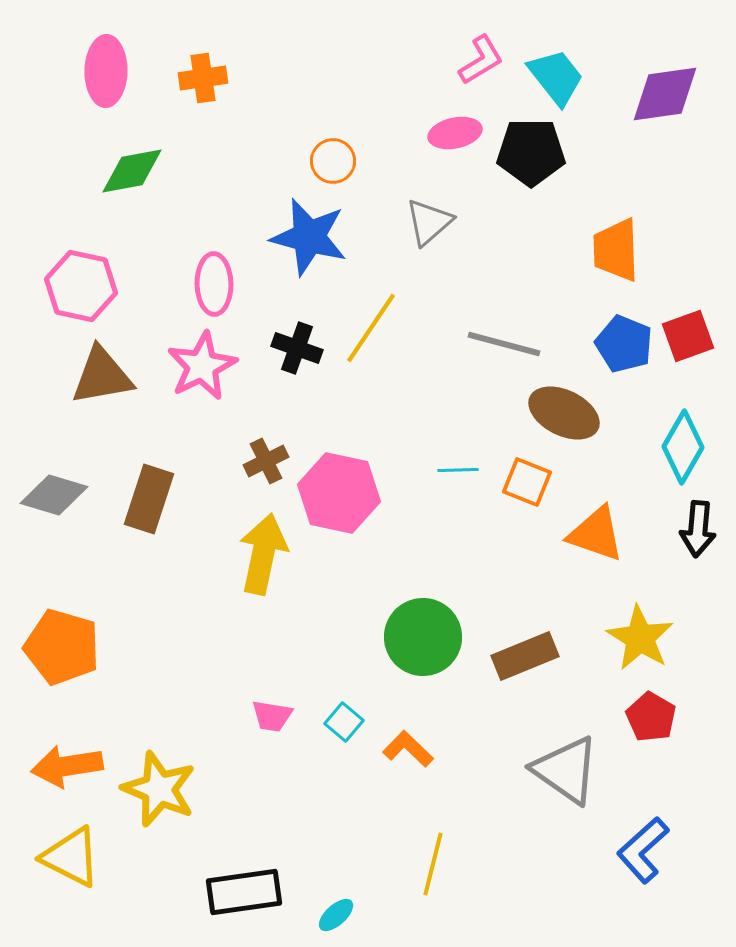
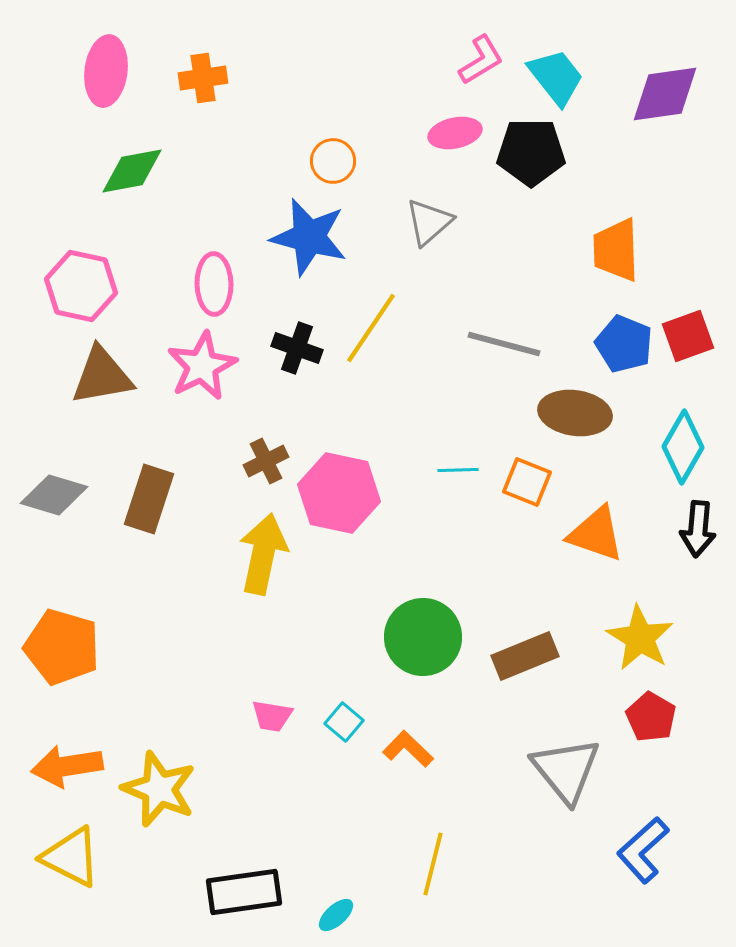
pink ellipse at (106, 71): rotated 6 degrees clockwise
brown ellipse at (564, 413): moved 11 px right; rotated 18 degrees counterclockwise
gray triangle at (566, 770): rotated 16 degrees clockwise
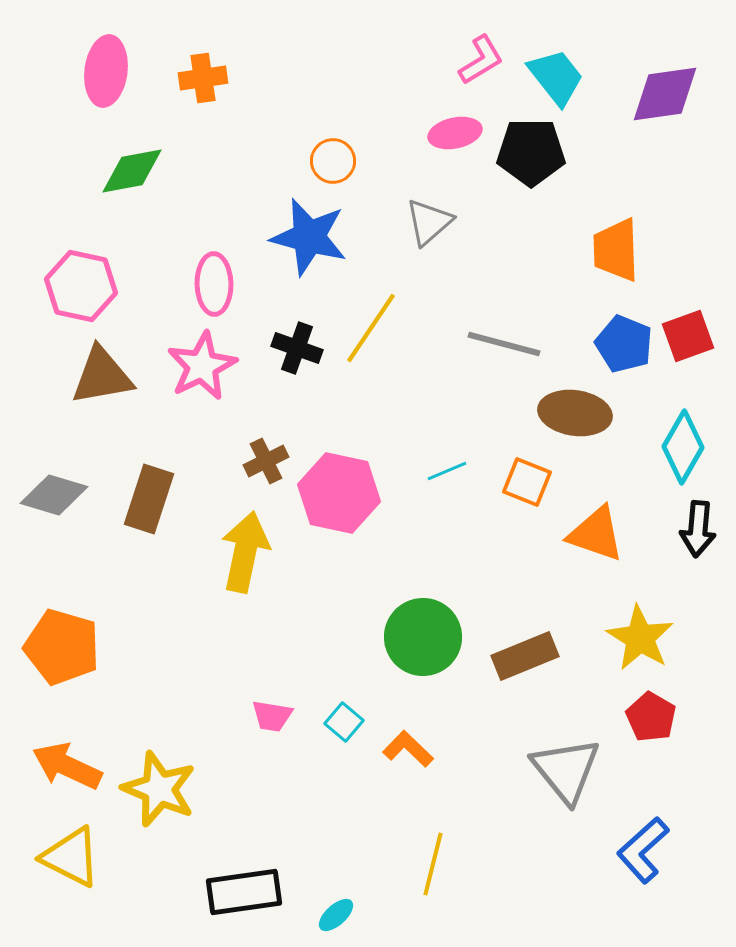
cyan line at (458, 470): moved 11 px left, 1 px down; rotated 21 degrees counterclockwise
yellow arrow at (263, 554): moved 18 px left, 2 px up
orange arrow at (67, 766): rotated 34 degrees clockwise
